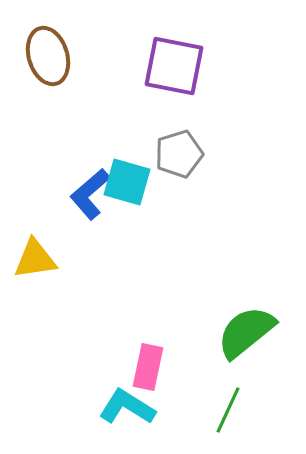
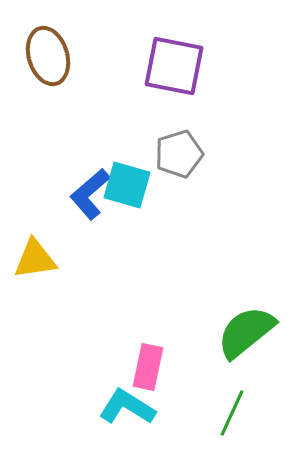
cyan square: moved 3 px down
green line: moved 4 px right, 3 px down
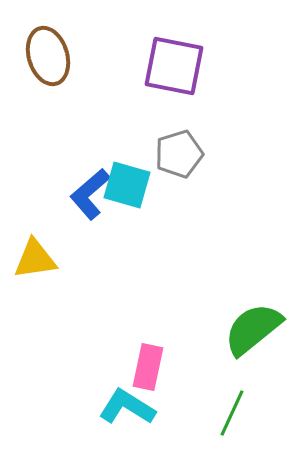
green semicircle: moved 7 px right, 3 px up
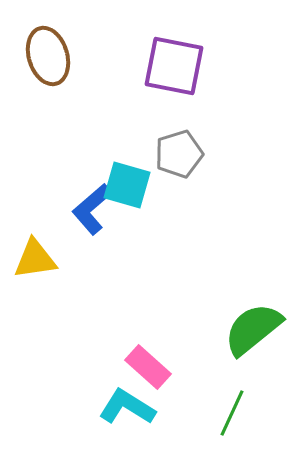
blue L-shape: moved 2 px right, 15 px down
pink rectangle: rotated 60 degrees counterclockwise
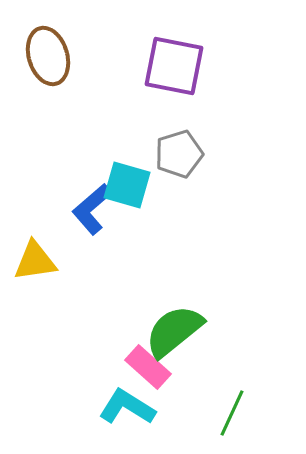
yellow triangle: moved 2 px down
green semicircle: moved 79 px left, 2 px down
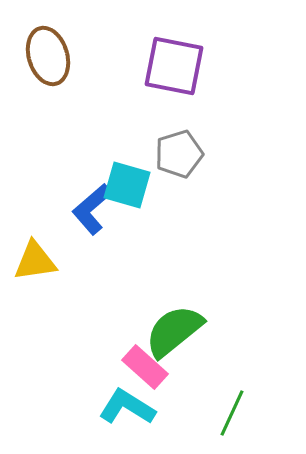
pink rectangle: moved 3 px left
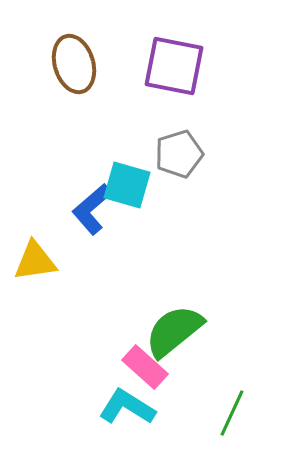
brown ellipse: moved 26 px right, 8 px down
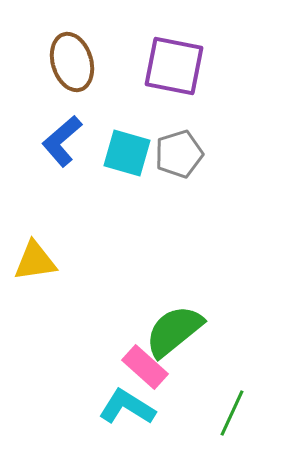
brown ellipse: moved 2 px left, 2 px up
cyan square: moved 32 px up
blue L-shape: moved 30 px left, 68 px up
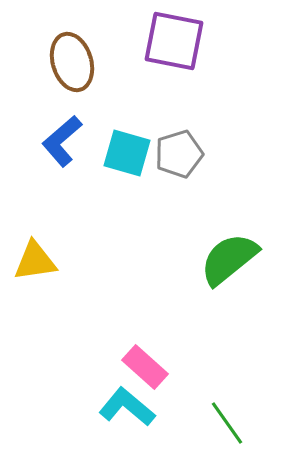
purple square: moved 25 px up
green semicircle: moved 55 px right, 72 px up
cyan L-shape: rotated 8 degrees clockwise
green line: moved 5 px left, 10 px down; rotated 60 degrees counterclockwise
